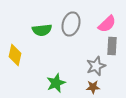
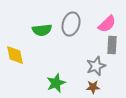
gray rectangle: moved 1 px up
yellow diamond: rotated 25 degrees counterclockwise
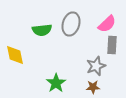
green star: rotated 12 degrees counterclockwise
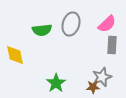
gray star: moved 6 px right, 11 px down
